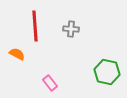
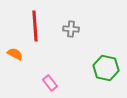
orange semicircle: moved 2 px left
green hexagon: moved 1 px left, 4 px up
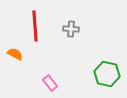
green hexagon: moved 1 px right, 6 px down
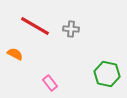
red line: rotated 56 degrees counterclockwise
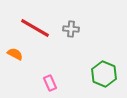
red line: moved 2 px down
green hexagon: moved 3 px left; rotated 10 degrees clockwise
pink rectangle: rotated 14 degrees clockwise
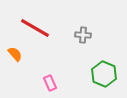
gray cross: moved 12 px right, 6 px down
orange semicircle: rotated 21 degrees clockwise
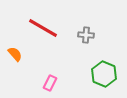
red line: moved 8 px right
gray cross: moved 3 px right
pink rectangle: rotated 49 degrees clockwise
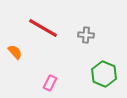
orange semicircle: moved 2 px up
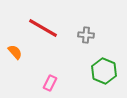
green hexagon: moved 3 px up
